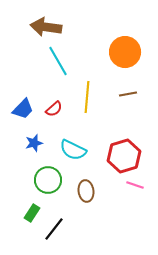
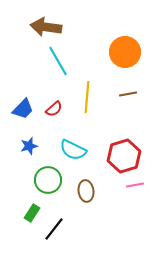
blue star: moved 5 px left, 3 px down
pink line: rotated 30 degrees counterclockwise
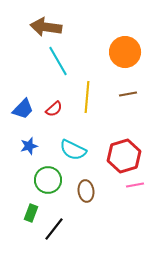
green rectangle: moved 1 px left; rotated 12 degrees counterclockwise
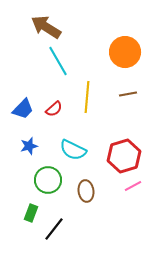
brown arrow: rotated 24 degrees clockwise
pink line: moved 2 px left, 1 px down; rotated 18 degrees counterclockwise
